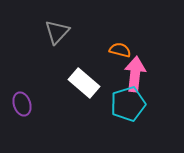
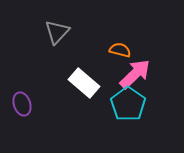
pink arrow: rotated 40 degrees clockwise
cyan pentagon: rotated 20 degrees counterclockwise
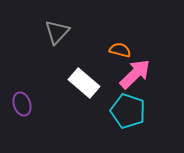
cyan pentagon: moved 7 px down; rotated 16 degrees counterclockwise
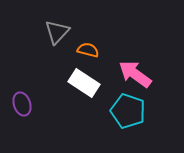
orange semicircle: moved 32 px left
pink arrow: rotated 100 degrees counterclockwise
white rectangle: rotated 8 degrees counterclockwise
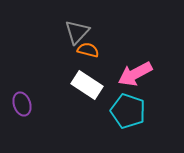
gray triangle: moved 20 px right
pink arrow: rotated 64 degrees counterclockwise
white rectangle: moved 3 px right, 2 px down
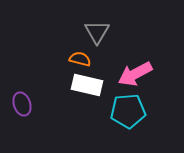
gray triangle: moved 20 px right; rotated 12 degrees counterclockwise
orange semicircle: moved 8 px left, 9 px down
white rectangle: rotated 20 degrees counterclockwise
cyan pentagon: rotated 24 degrees counterclockwise
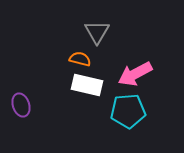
purple ellipse: moved 1 px left, 1 px down
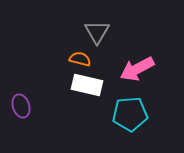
pink arrow: moved 2 px right, 5 px up
purple ellipse: moved 1 px down
cyan pentagon: moved 2 px right, 3 px down
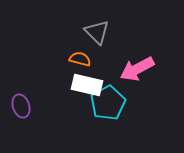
gray triangle: rotated 16 degrees counterclockwise
cyan pentagon: moved 22 px left, 11 px up; rotated 24 degrees counterclockwise
